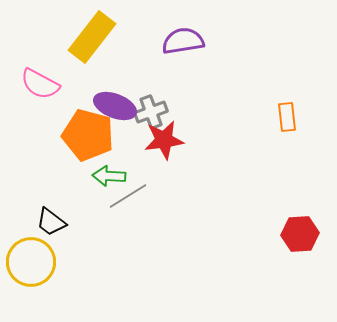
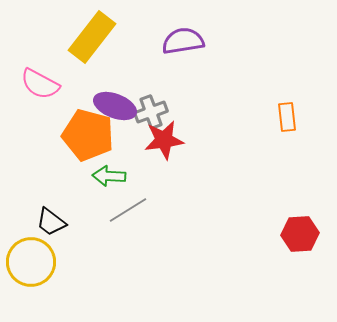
gray line: moved 14 px down
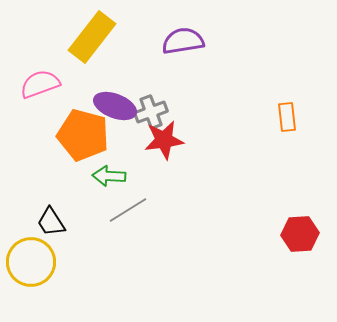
pink semicircle: rotated 132 degrees clockwise
orange pentagon: moved 5 px left
black trapezoid: rotated 20 degrees clockwise
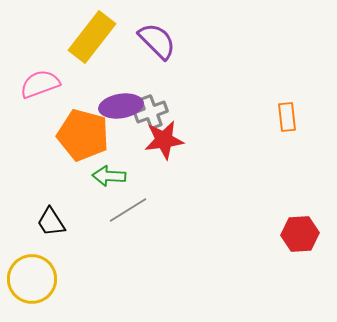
purple semicircle: moved 26 px left; rotated 54 degrees clockwise
purple ellipse: moved 6 px right; rotated 30 degrees counterclockwise
yellow circle: moved 1 px right, 17 px down
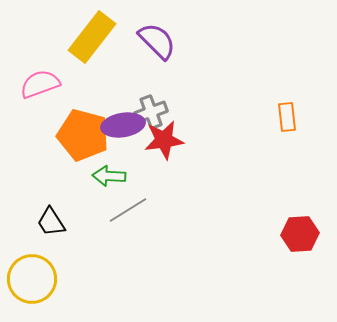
purple ellipse: moved 2 px right, 19 px down
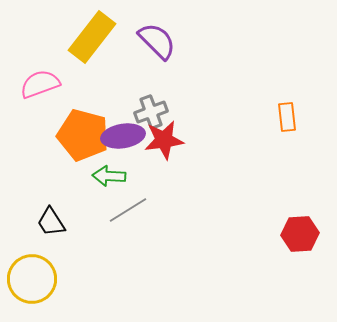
purple ellipse: moved 11 px down
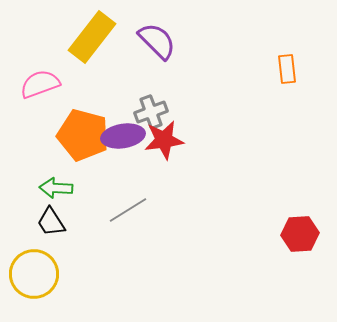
orange rectangle: moved 48 px up
green arrow: moved 53 px left, 12 px down
yellow circle: moved 2 px right, 5 px up
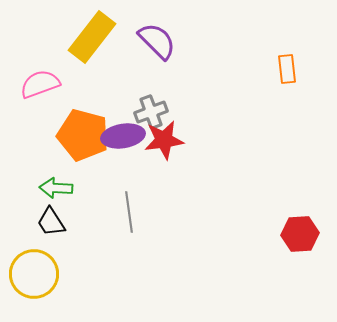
gray line: moved 1 px right, 2 px down; rotated 66 degrees counterclockwise
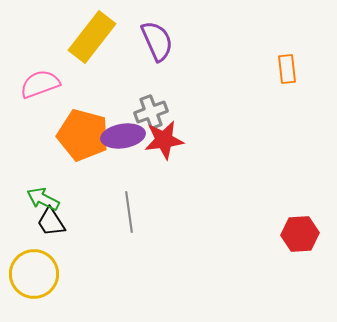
purple semicircle: rotated 21 degrees clockwise
green arrow: moved 13 px left, 11 px down; rotated 24 degrees clockwise
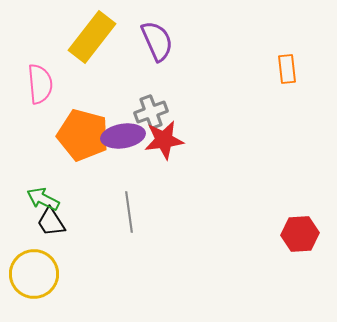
pink semicircle: rotated 105 degrees clockwise
